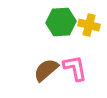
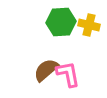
pink L-shape: moved 7 px left, 6 px down
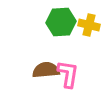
brown semicircle: rotated 36 degrees clockwise
pink L-shape: rotated 20 degrees clockwise
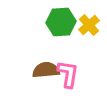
yellow cross: rotated 35 degrees clockwise
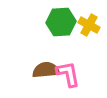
yellow cross: rotated 20 degrees counterclockwise
pink L-shape: rotated 20 degrees counterclockwise
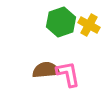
green hexagon: rotated 16 degrees counterclockwise
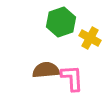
yellow cross: moved 1 px right, 13 px down
pink L-shape: moved 4 px right, 4 px down; rotated 8 degrees clockwise
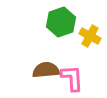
yellow cross: moved 2 px up
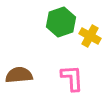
brown semicircle: moved 27 px left, 5 px down
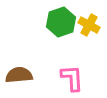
yellow cross: moved 1 px left, 11 px up
